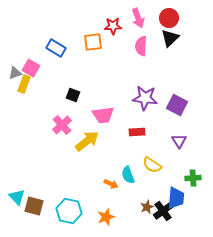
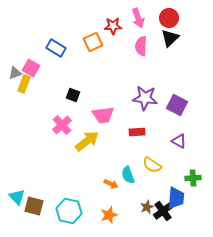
orange square: rotated 18 degrees counterclockwise
purple triangle: rotated 28 degrees counterclockwise
orange star: moved 3 px right, 2 px up
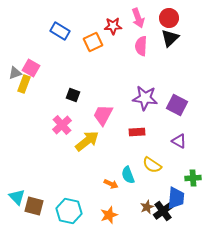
blue rectangle: moved 4 px right, 17 px up
pink trapezoid: rotated 125 degrees clockwise
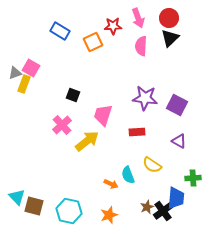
pink trapezoid: rotated 10 degrees counterclockwise
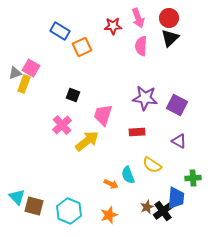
orange square: moved 11 px left, 5 px down
cyan hexagon: rotated 10 degrees clockwise
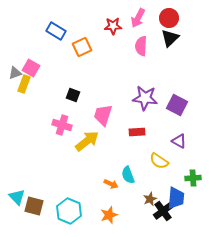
pink arrow: rotated 48 degrees clockwise
blue rectangle: moved 4 px left
pink cross: rotated 30 degrees counterclockwise
yellow semicircle: moved 7 px right, 4 px up
brown star: moved 3 px right, 8 px up
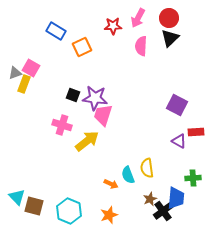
purple star: moved 50 px left
red rectangle: moved 59 px right
yellow semicircle: moved 12 px left, 7 px down; rotated 48 degrees clockwise
